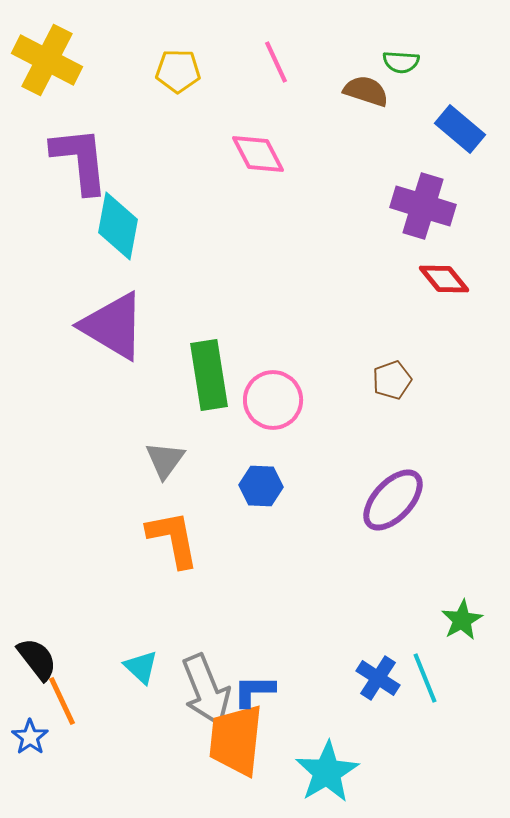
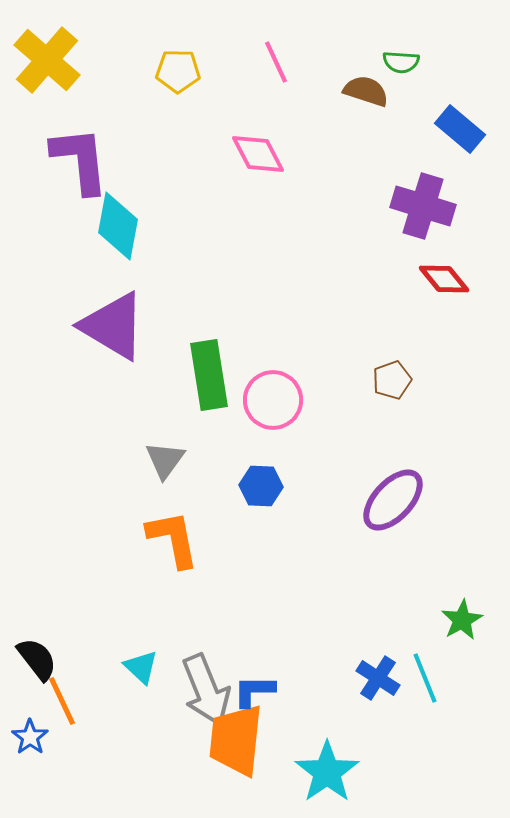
yellow cross: rotated 14 degrees clockwise
cyan star: rotated 4 degrees counterclockwise
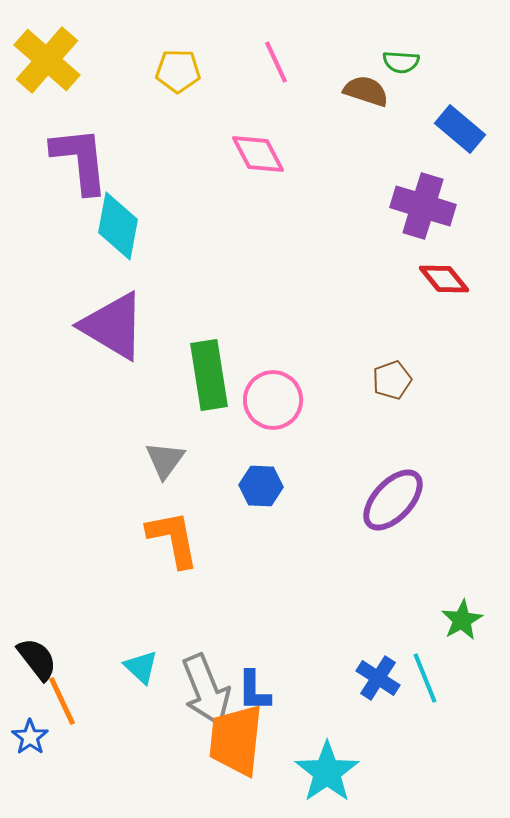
blue L-shape: rotated 90 degrees counterclockwise
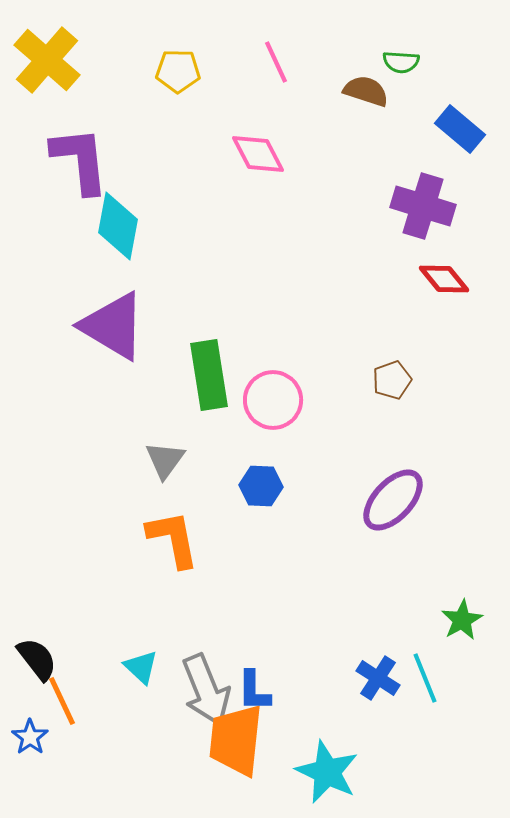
cyan star: rotated 12 degrees counterclockwise
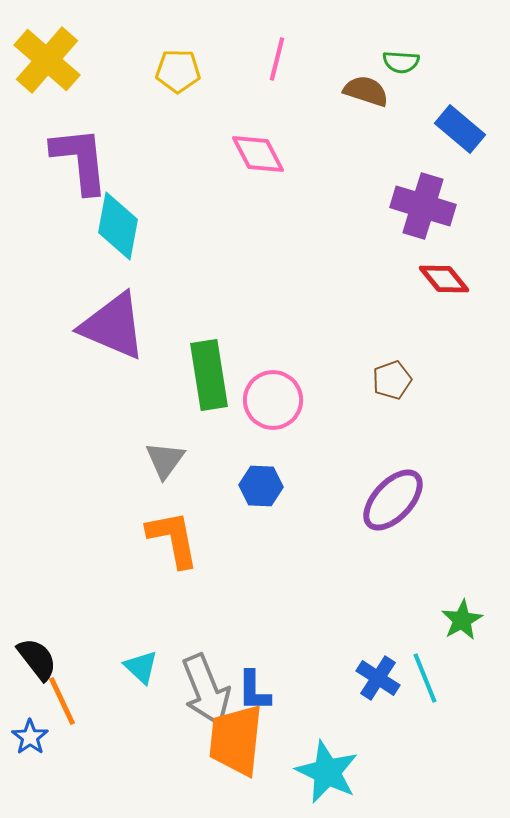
pink line: moved 1 px right, 3 px up; rotated 39 degrees clockwise
purple triangle: rotated 8 degrees counterclockwise
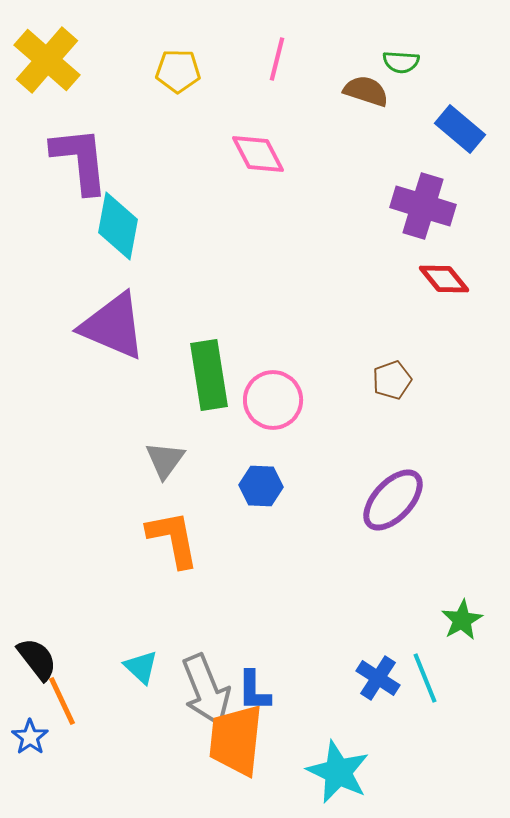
cyan star: moved 11 px right
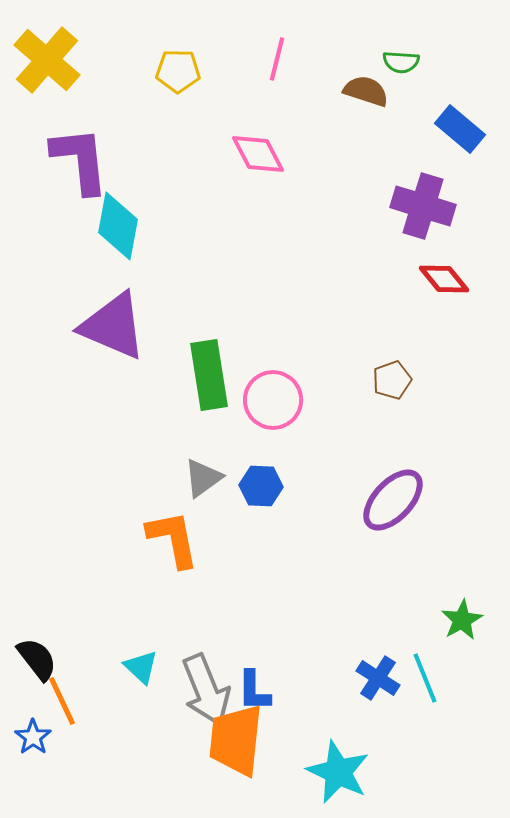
gray triangle: moved 38 px right, 18 px down; rotated 18 degrees clockwise
blue star: moved 3 px right
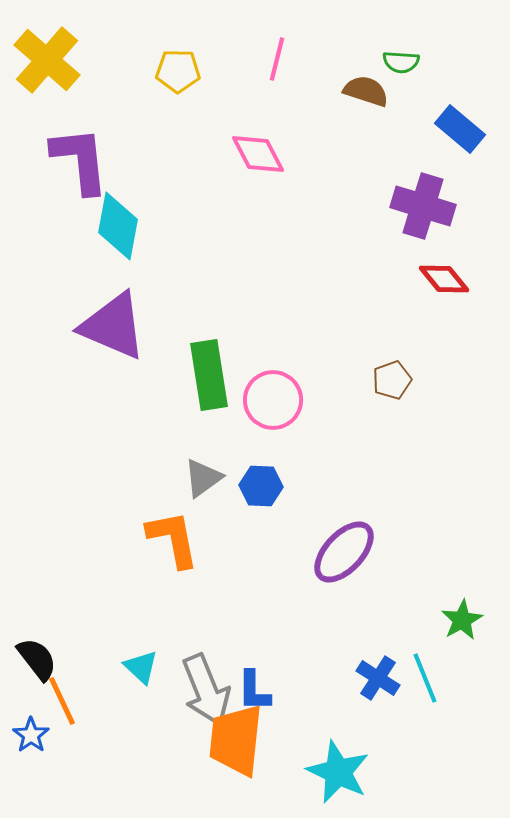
purple ellipse: moved 49 px left, 52 px down
blue star: moved 2 px left, 2 px up
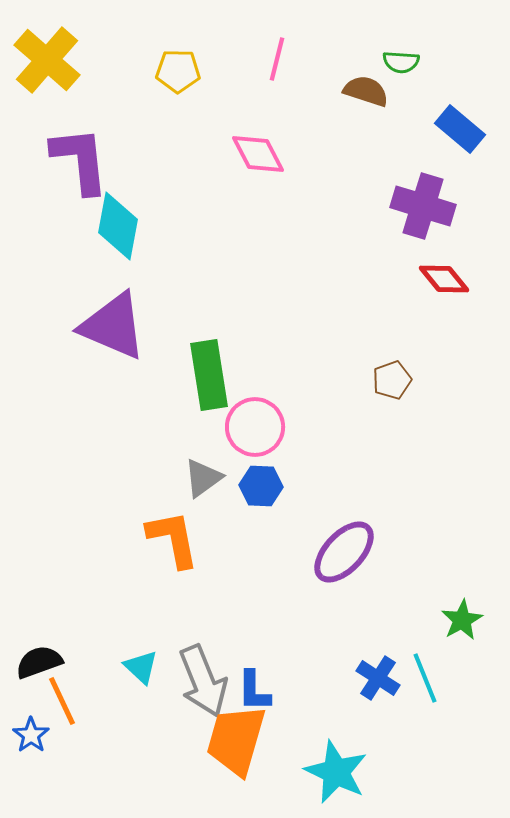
pink circle: moved 18 px left, 27 px down
black semicircle: moved 2 px right, 3 px down; rotated 72 degrees counterclockwise
gray arrow: moved 3 px left, 9 px up
orange trapezoid: rotated 10 degrees clockwise
cyan star: moved 2 px left
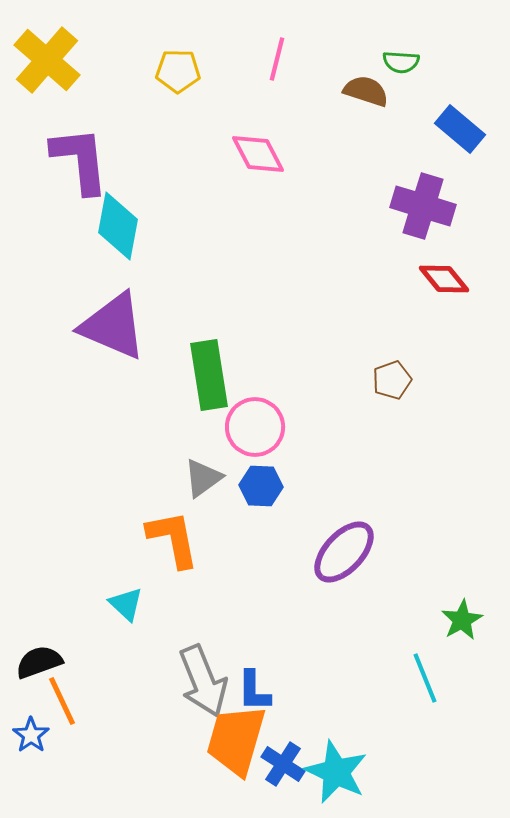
cyan triangle: moved 15 px left, 63 px up
blue cross: moved 95 px left, 86 px down
